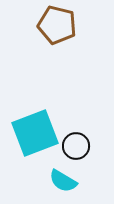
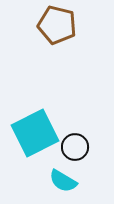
cyan square: rotated 6 degrees counterclockwise
black circle: moved 1 px left, 1 px down
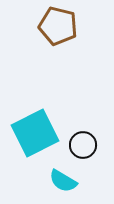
brown pentagon: moved 1 px right, 1 px down
black circle: moved 8 px right, 2 px up
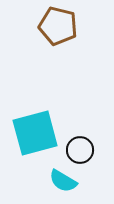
cyan square: rotated 12 degrees clockwise
black circle: moved 3 px left, 5 px down
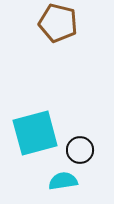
brown pentagon: moved 3 px up
cyan semicircle: rotated 140 degrees clockwise
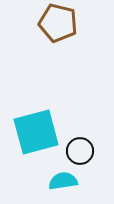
cyan square: moved 1 px right, 1 px up
black circle: moved 1 px down
